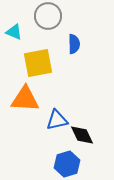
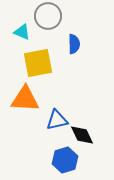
cyan triangle: moved 8 px right
blue hexagon: moved 2 px left, 4 px up
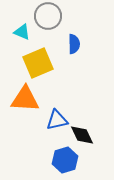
yellow square: rotated 12 degrees counterclockwise
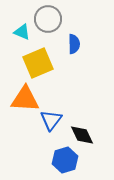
gray circle: moved 3 px down
blue triangle: moved 6 px left; rotated 40 degrees counterclockwise
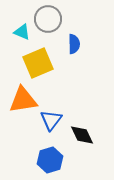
orange triangle: moved 2 px left, 1 px down; rotated 12 degrees counterclockwise
blue hexagon: moved 15 px left
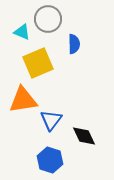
black diamond: moved 2 px right, 1 px down
blue hexagon: rotated 25 degrees counterclockwise
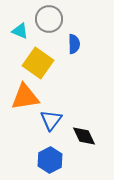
gray circle: moved 1 px right
cyan triangle: moved 2 px left, 1 px up
yellow square: rotated 32 degrees counterclockwise
orange triangle: moved 2 px right, 3 px up
blue hexagon: rotated 15 degrees clockwise
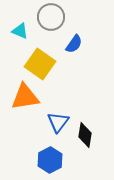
gray circle: moved 2 px right, 2 px up
blue semicircle: rotated 36 degrees clockwise
yellow square: moved 2 px right, 1 px down
blue triangle: moved 7 px right, 2 px down
black diamond: moved 1 px right, 1 px up; rotated 35 degrees clockwise
